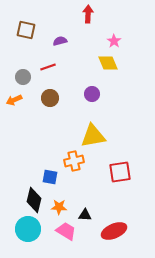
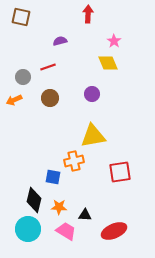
brown square: moved 5 px left, 13 px up
blue square: moved 3 px right
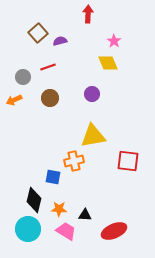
brown square: moved 17 px right, 16 px down; rotated 36 degrees clockwise
red square: moved 8 px right, 11 px up; rotated 15 degrees clockwise
orange star: moved 2 px down
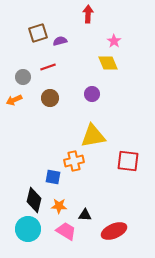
brown square: rotated 24 degrees clockwise
orange star: moved 3 px up
